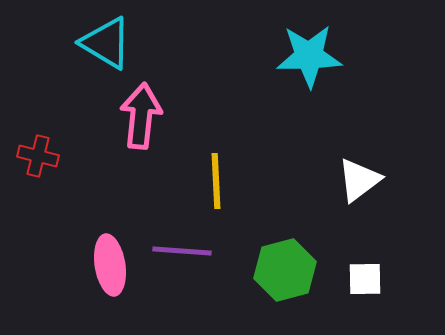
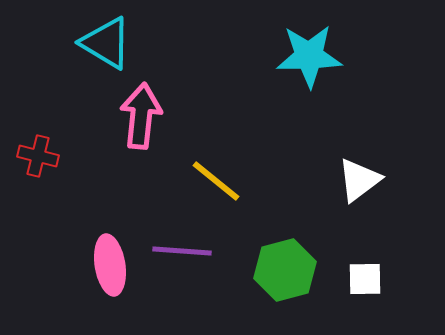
yellow line: rotated 48 degrees counterclockwise
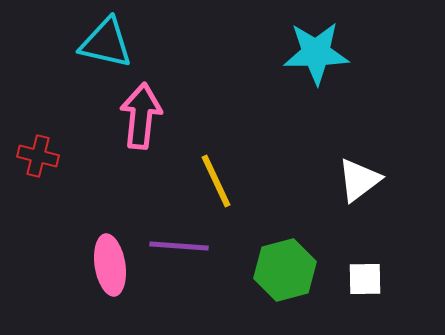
cyan triangle: rotated 18 degrees counterclockwise
cyan star: moved 7 px right, 3 px up
yellow line: rotated 26 degrees clockwise
purple line: moved 3 px left, 5 px up
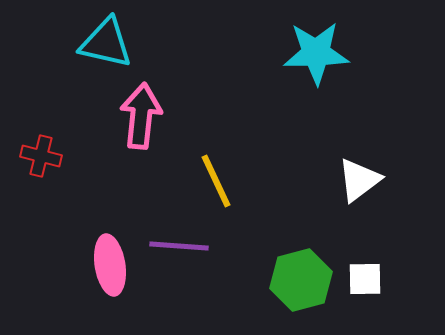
red cross: moved 3 px right
green hexagon: moved 16 px right, 10 px down
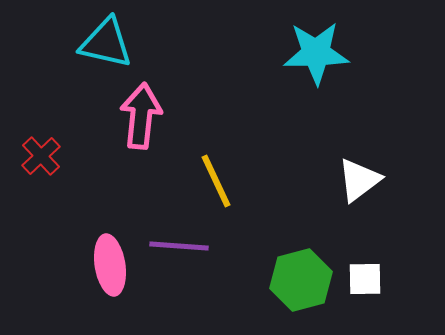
red cross: rotated 33 degrees clockwise
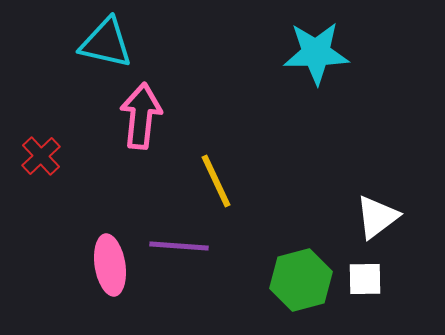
white triangle: moved 18 px right, 37 px down
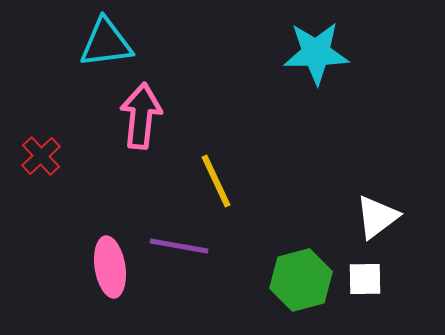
cyan triangle: rotated 20 degrees counterclockwise
purple line: rotated 6 degrees clockwise
pink ellipse: moved 2 px down
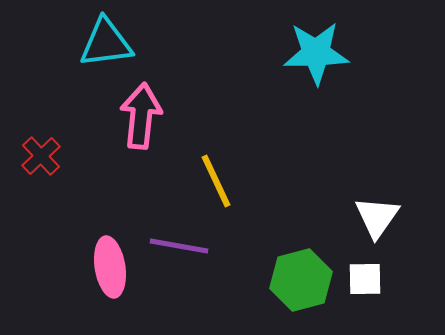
white triangle: rotated 18 degrees counterclockwise
